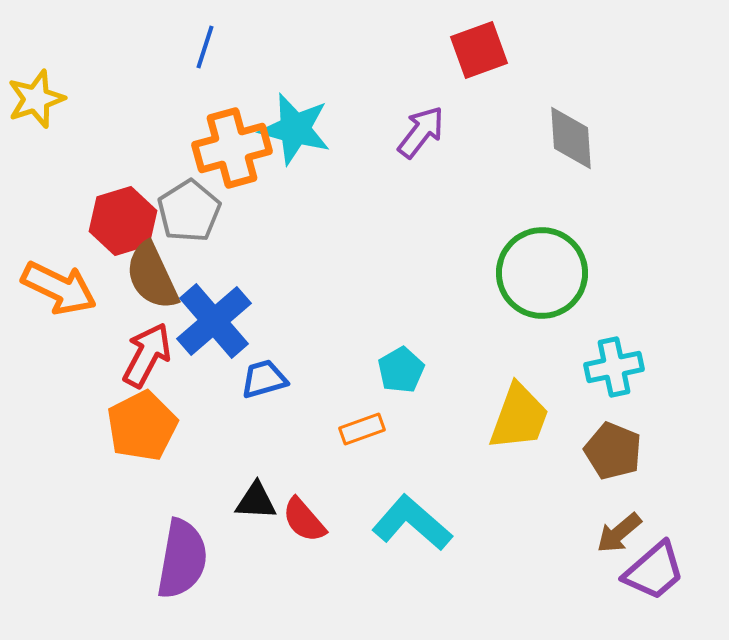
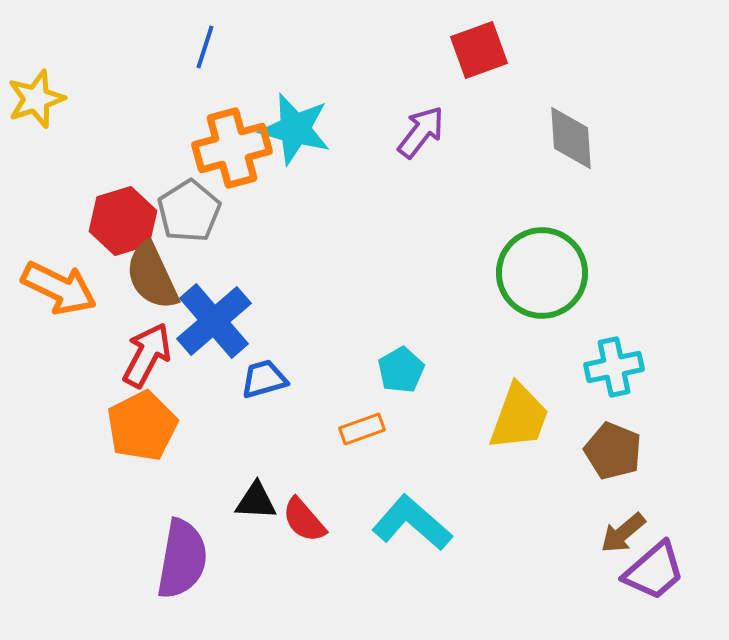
brown arrow: moved 4 px right
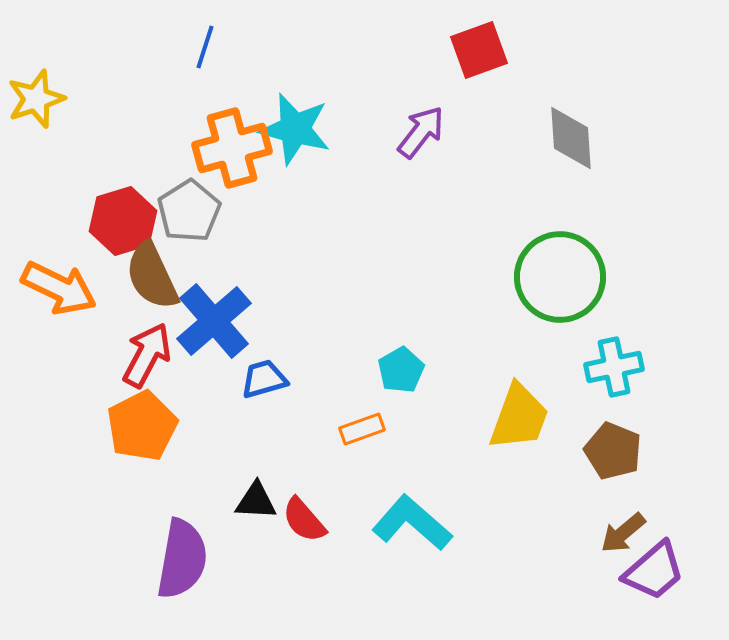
green circle: moved 18 px right, 4 px down
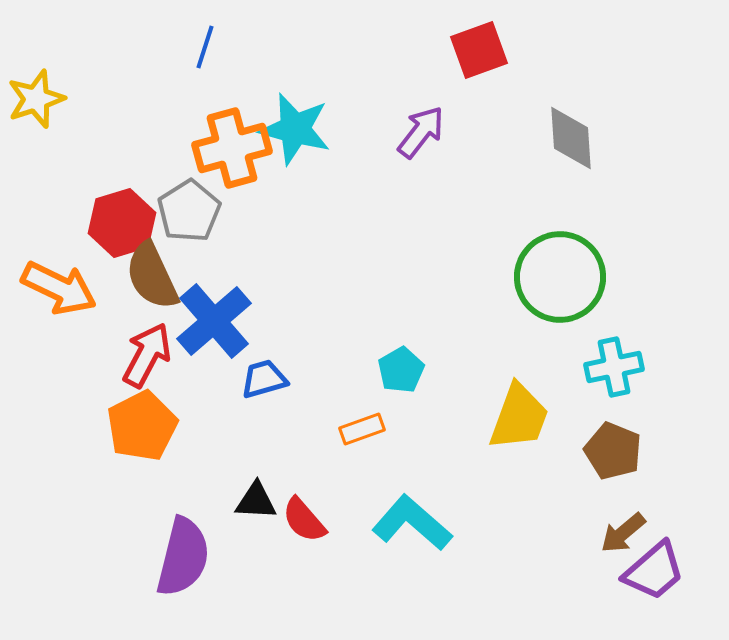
red hexagon: moved 1 px left, 2 px down
purple semicircle: moved 1 px right, 2 px up; rotated 4 degrees clockwise
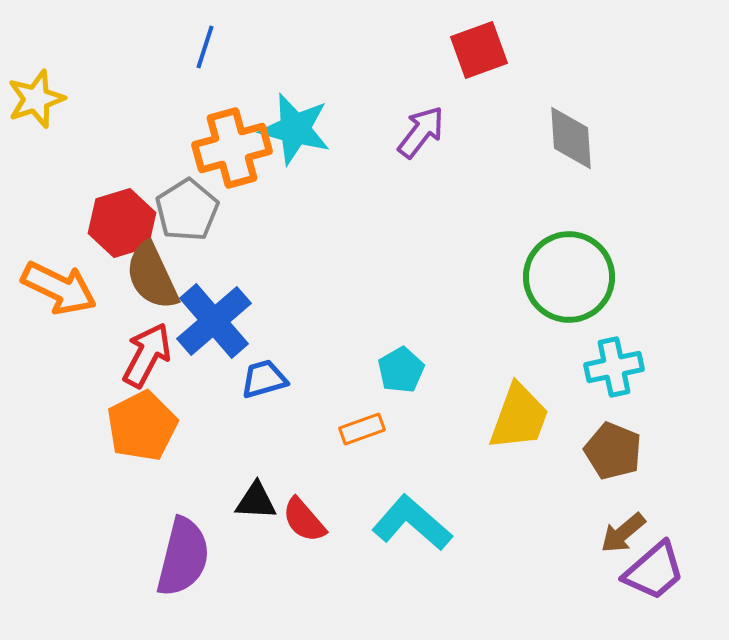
gray pentagon: moved 2 px left, 1 px up
green circle: moved 9 px right
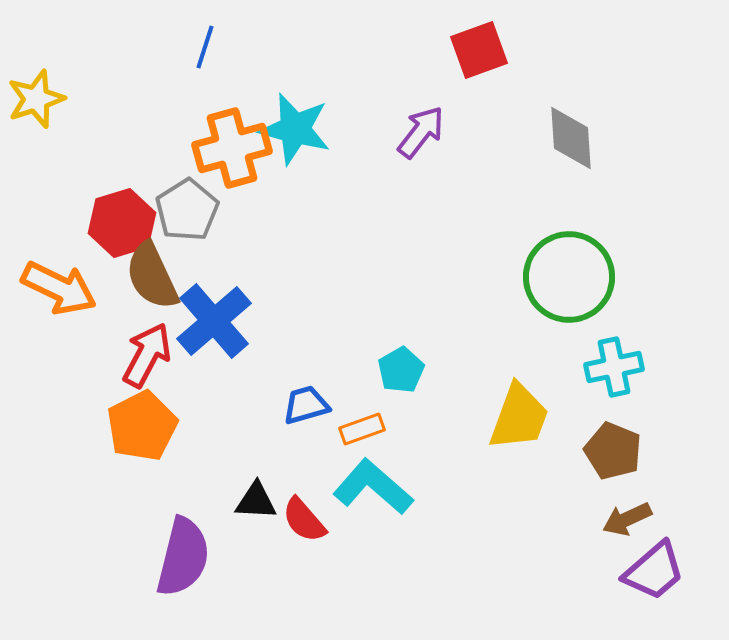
blue trapezoid: moved 42 px right, 26 px down
cyan L-shape: moved 39 px left, 36 px up
brown arrow: moved 4 px right, 14 px up; rotated 15 degrees clockwise
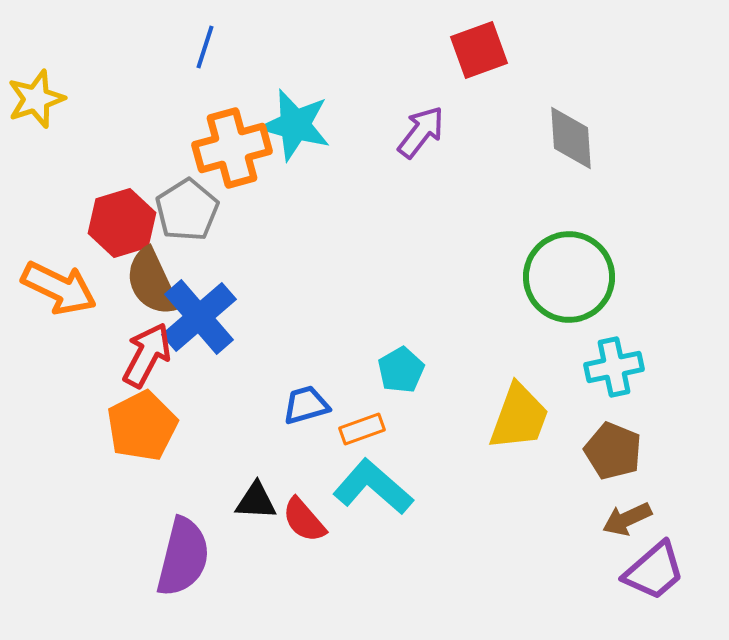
cyan star: moved 4 px up
brown semicircle: moved 6 px down
blue cross: moved 15 px left, 4 px up
